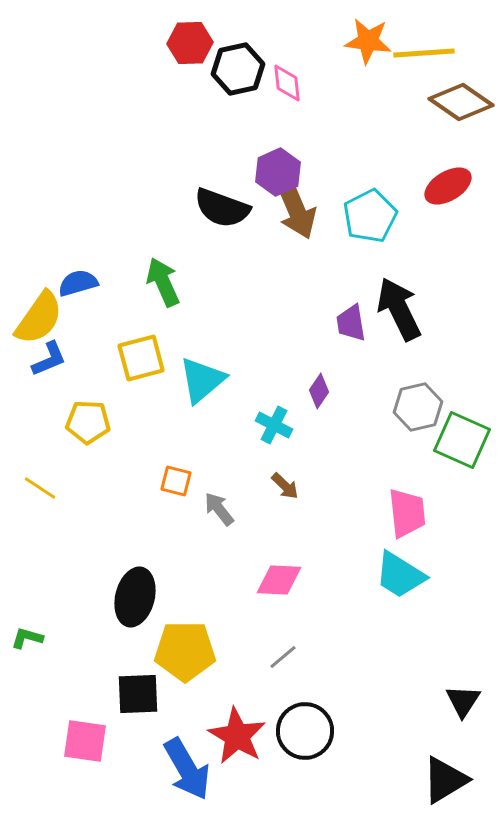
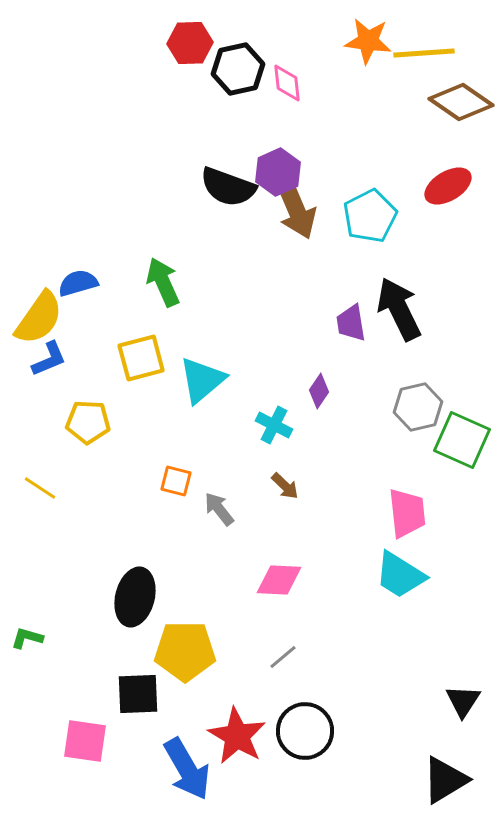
black semicircle at (222, 208): moved 6 px right, 21 px up
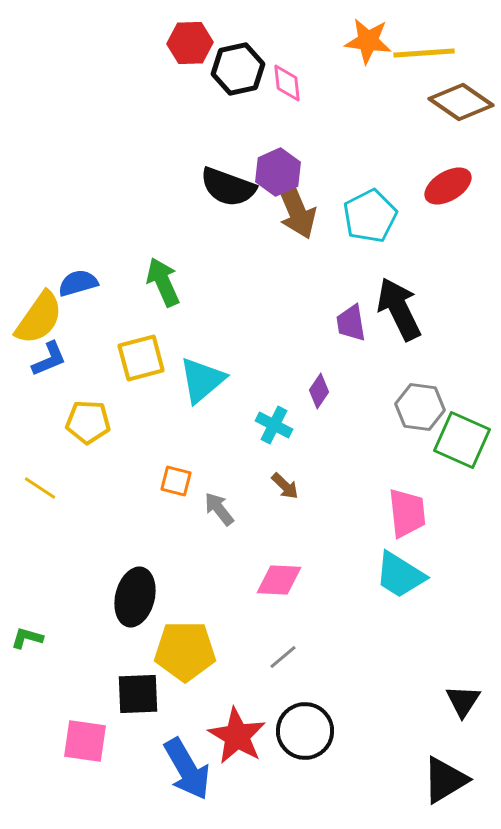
gray hexagon at (418, 407): moved 2 px right; rotated 21 degrees clockwise
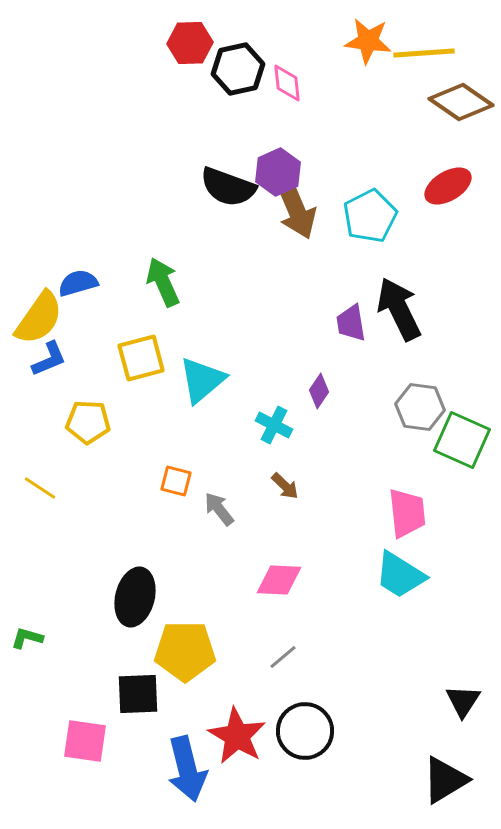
blue arrow at (187, 769): rotated 16 degrees clockwise
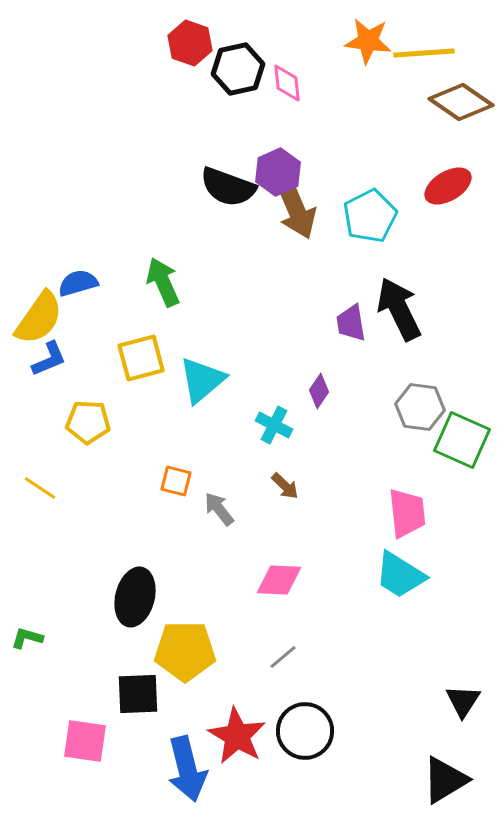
red hexagon at (190, 43): rotated 21 degrees clockwise
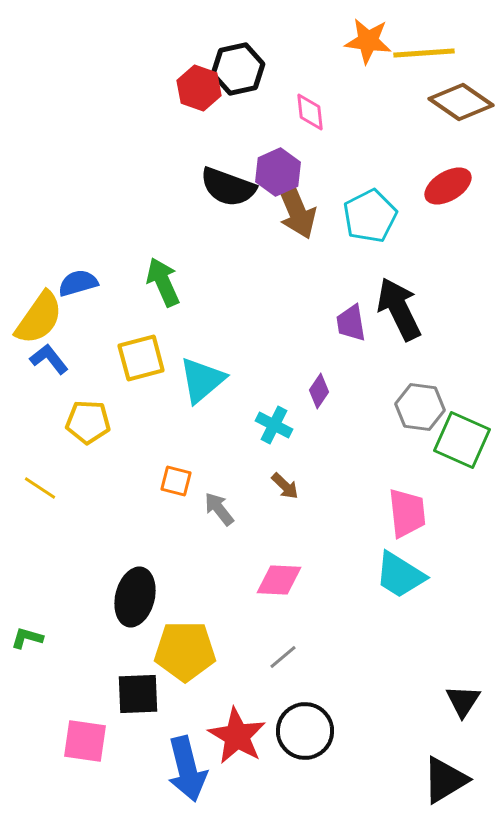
red hexagon at (190, 43): moved 9 px right, 45 px down
pink diamond at (287, 83): moved 23 px right, 29 px down
blue L-shape at (49, 359): rotated 105 degrees counterclockwise
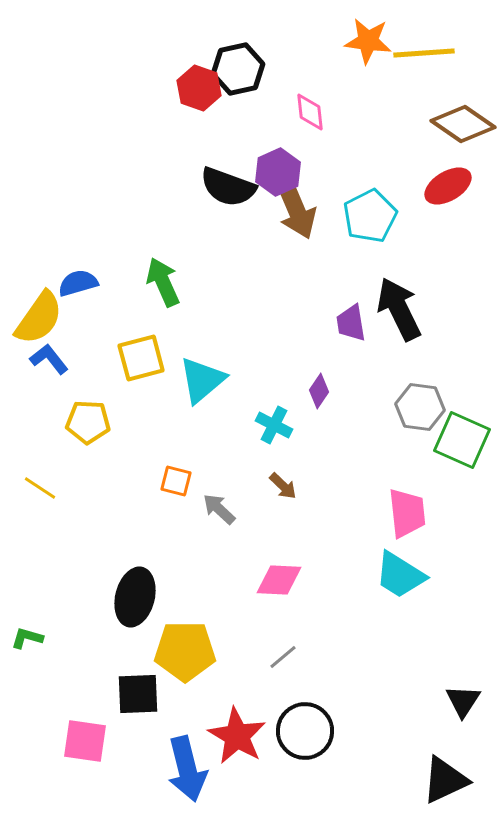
brown diamond at (461, 102): moved 2 px right, 22 px down
brown arrow at (285, 486): moved 2 px left
gray arrow at (219, 509): rotated 9 degrees counterclockwise
black triangle at (445, 780): rotated 6 degrees clockwise
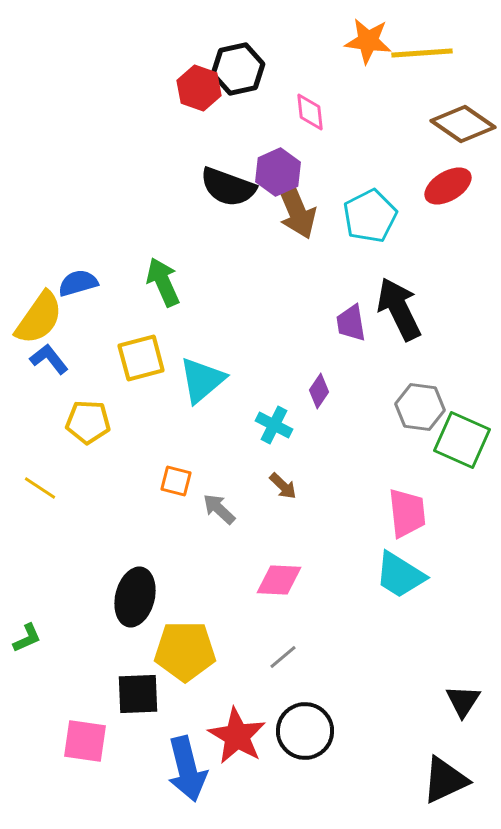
yellow line at (424, 53): moved 2 px left
green L-shape at (27, 638): rotated 140 degrees clockwise
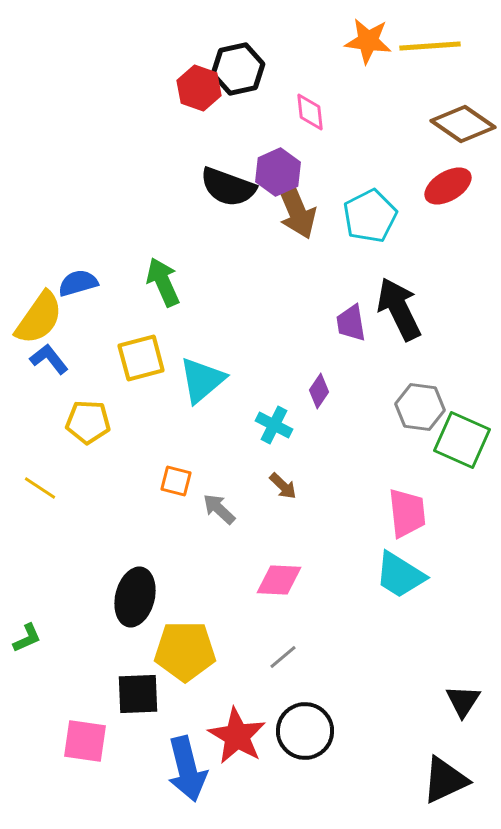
yellow line at (422, 53): moved 8 px right, 7 px up
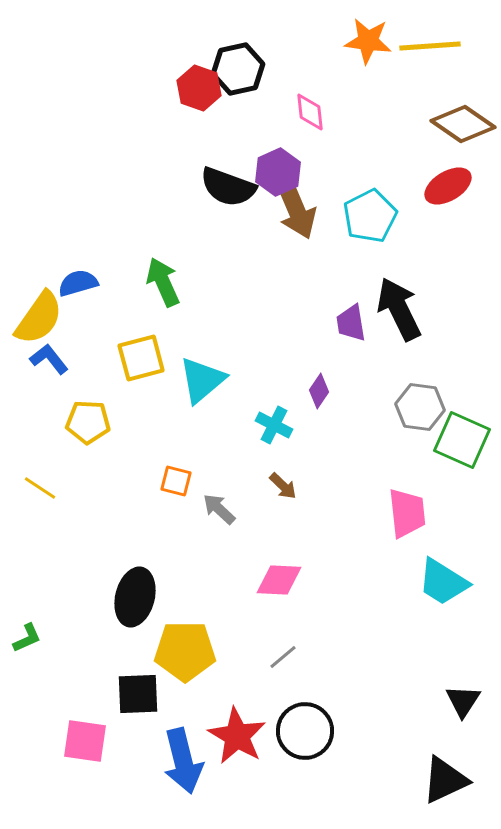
cyan trapezoid at (400, 575): moved 43 px right, 7 px down
blue arrow at (187, 769): moved 4 px left, 8 px up
